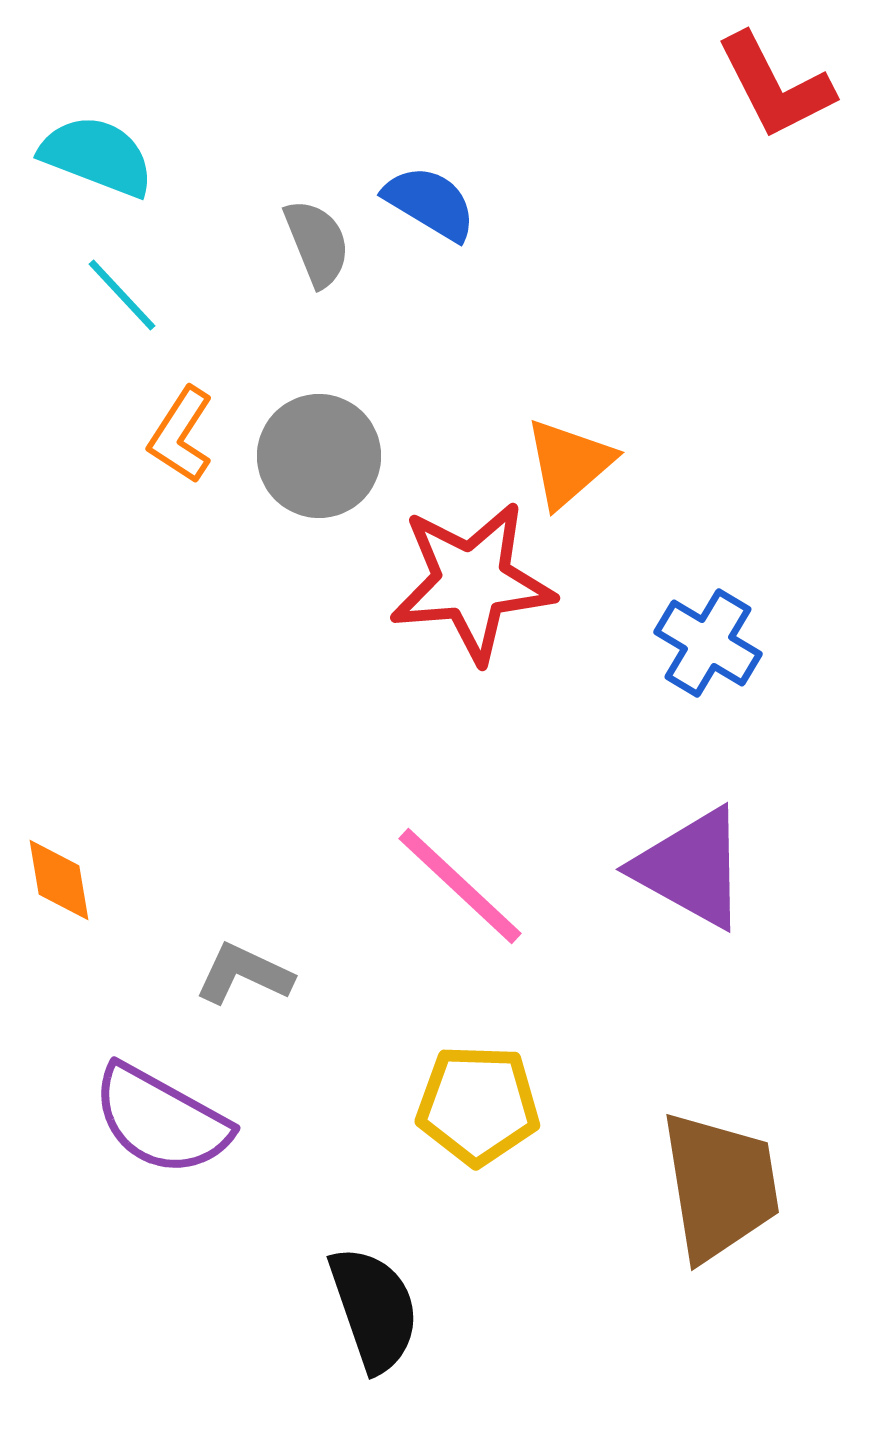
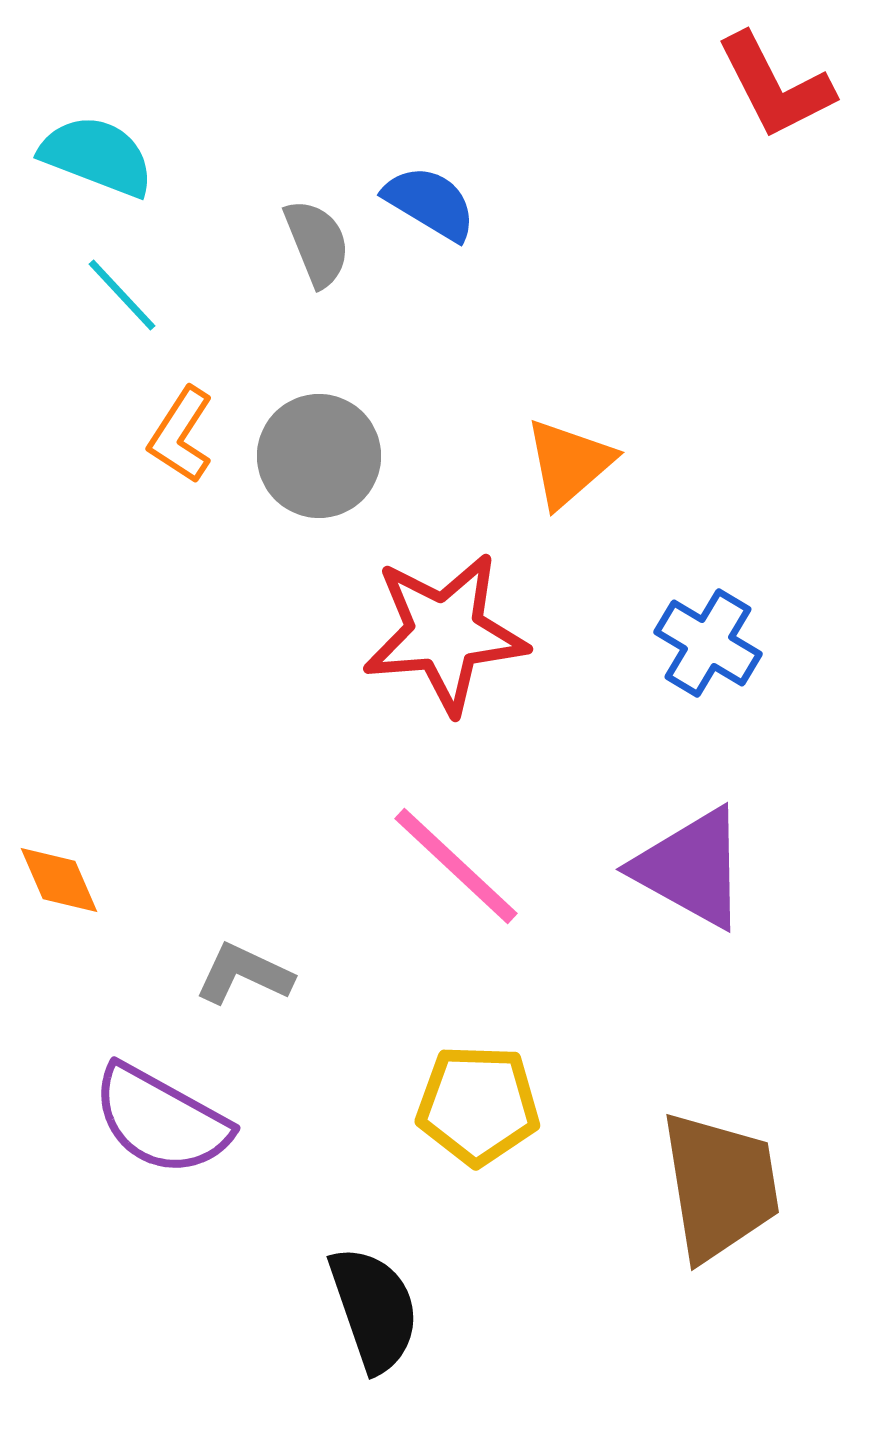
red star: moved 27 px left, 51 px down
orange diamond: rotated 14 degrees counterclockwise
pink line: moved 4 px left, 20 px up
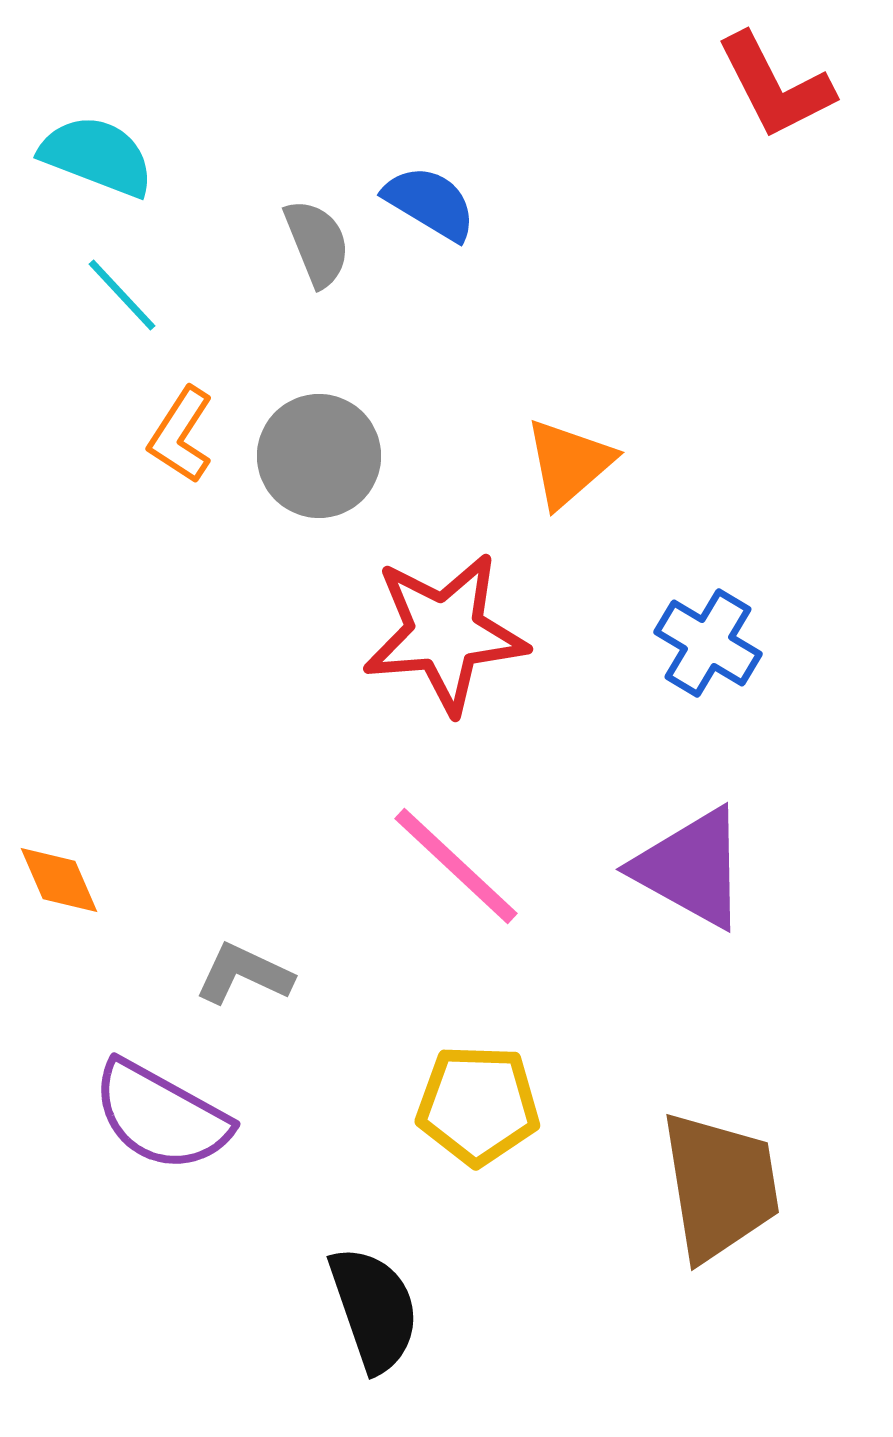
purple semicircle: moved 4 px up
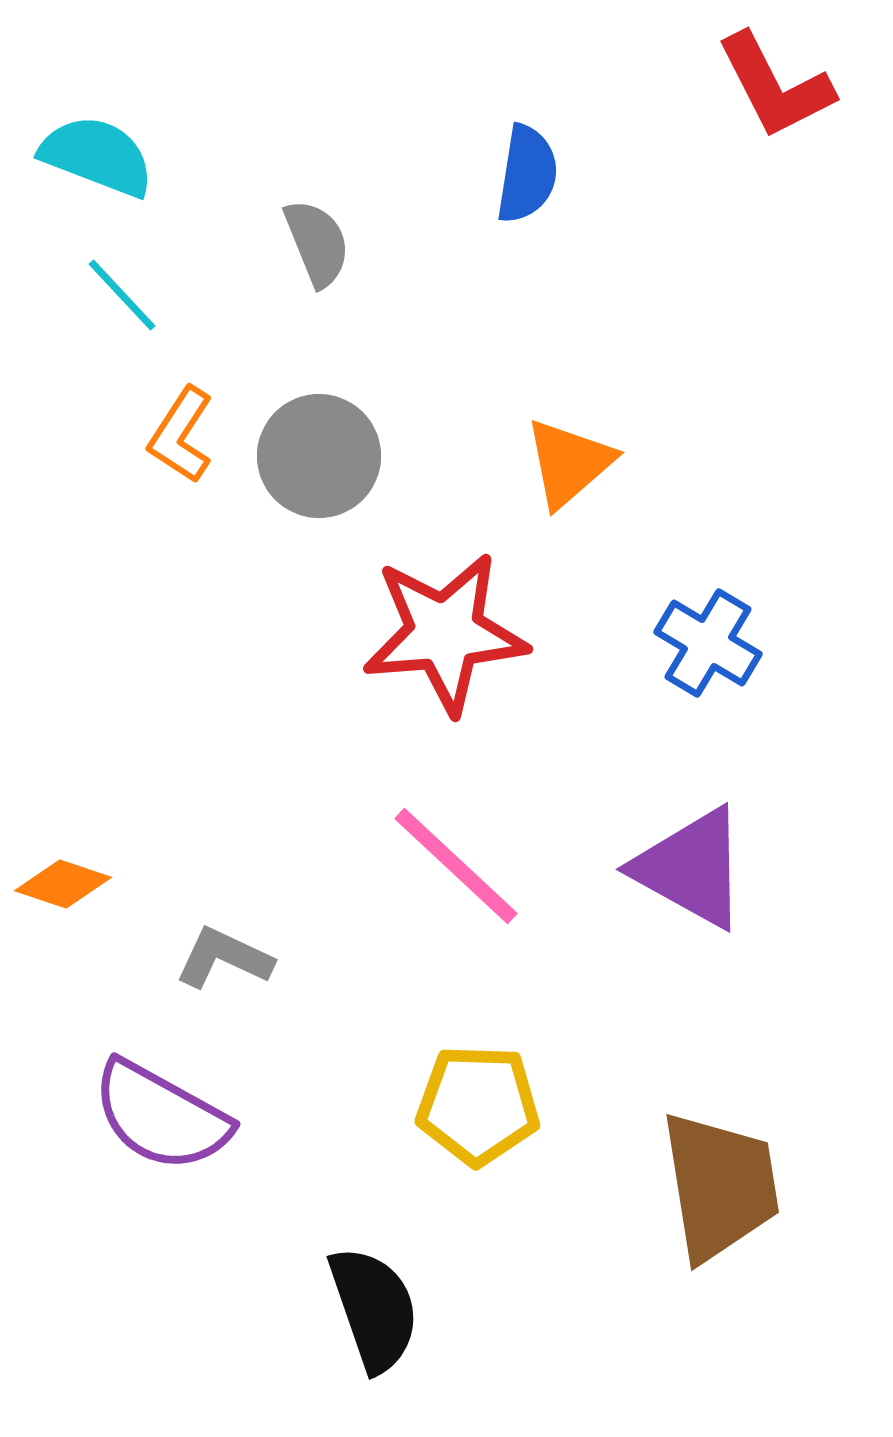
blue semicircle: moved 97 px right, 29 px up; rotated 68 degrees clockwise
orange diamond: moved 4 px right, 4 px down; rotated 48 degrees counterclockwise
gray L-shape: moved 20 px left, 16 px up
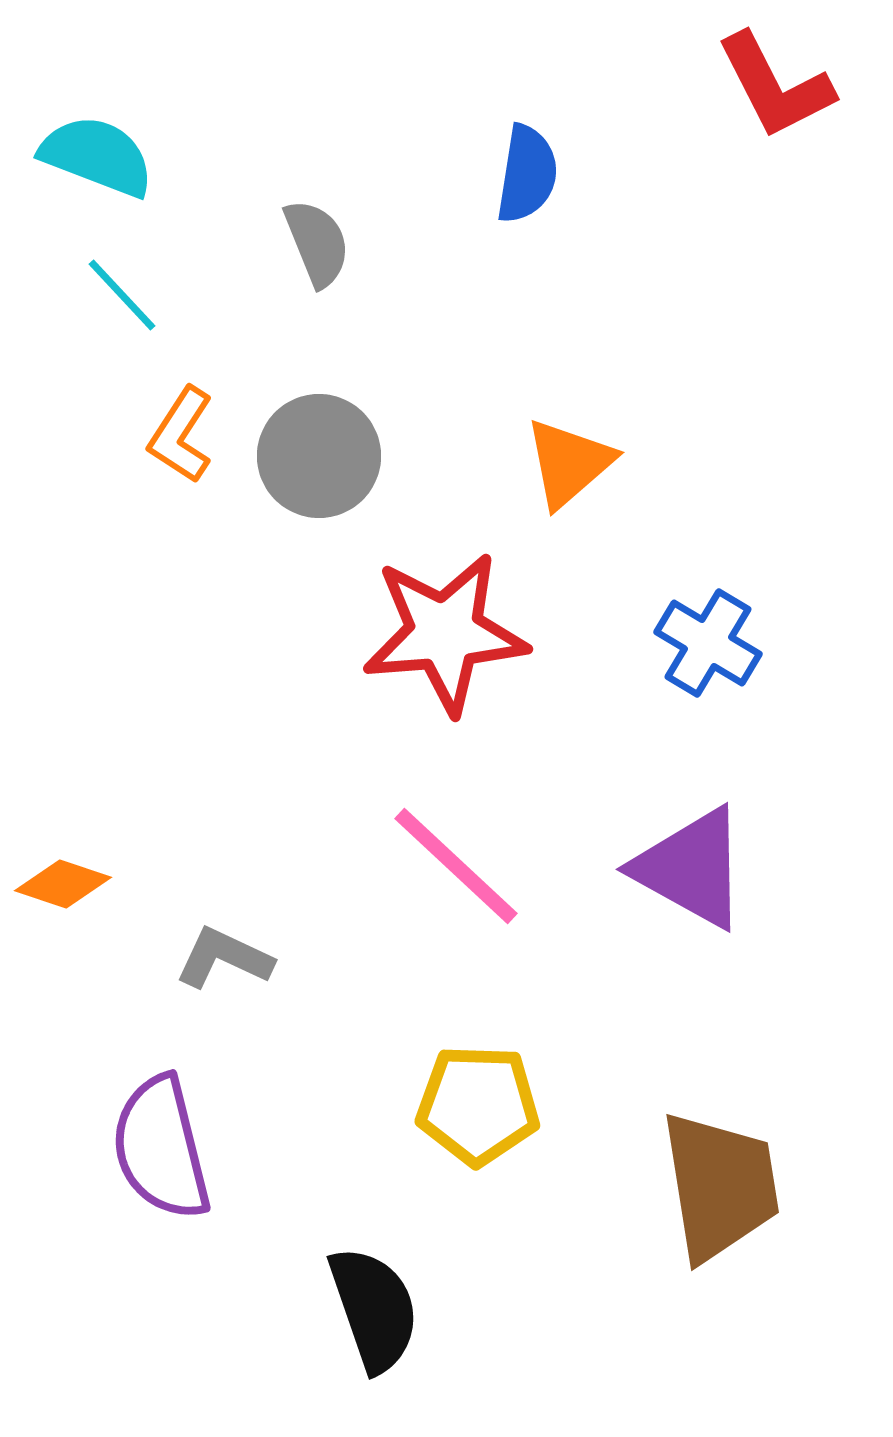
purple semicircle: moved 32 px down; rotated 47 degrees clockwise
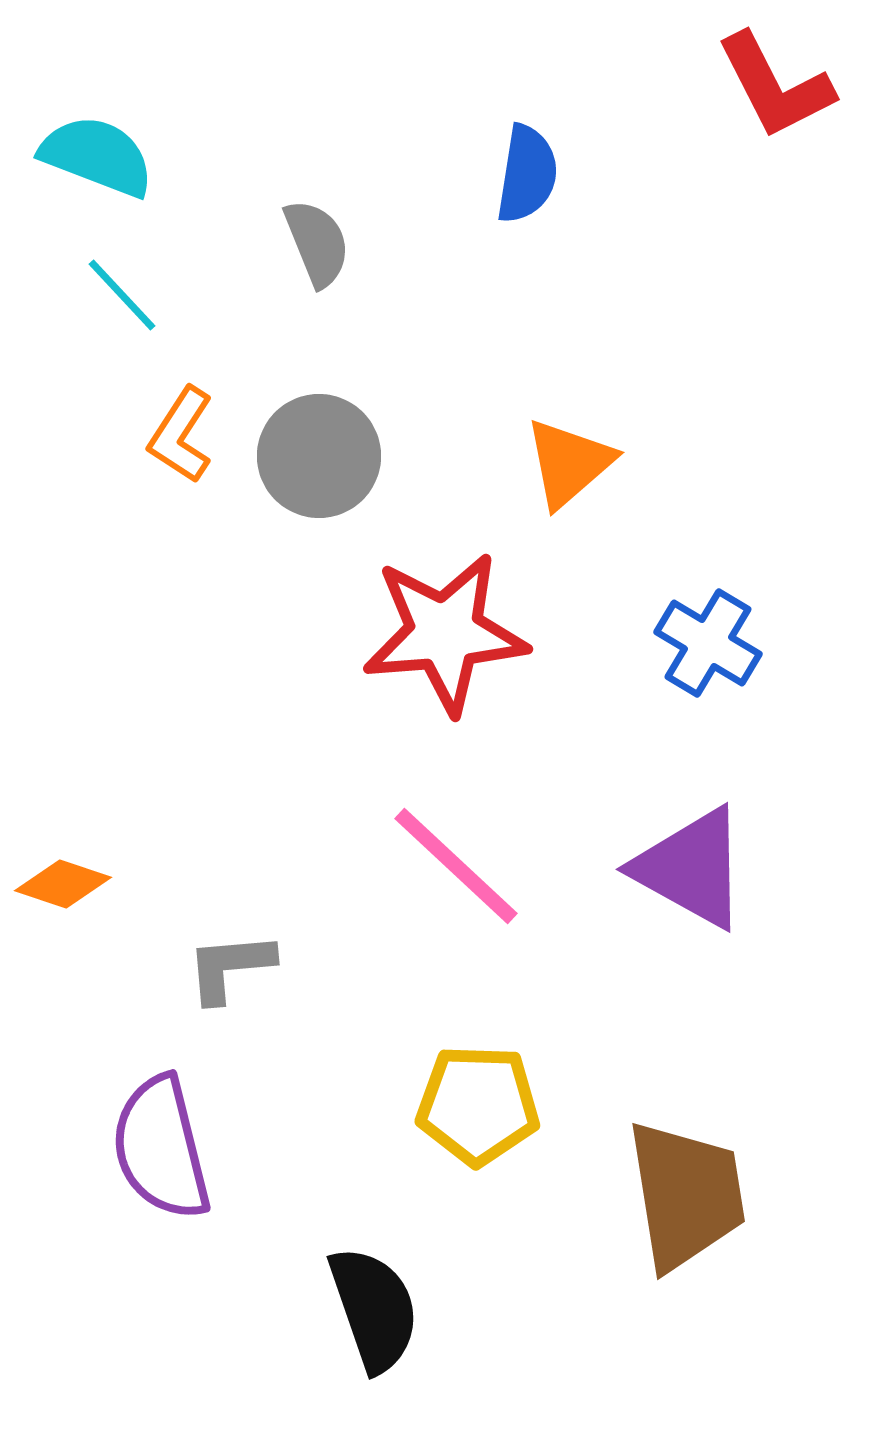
gray L-shape: moved 6 px right, 9 px down; rotated 30 degrees counterclockwise
brown trapezoid: moved 34 px left, 9 px down
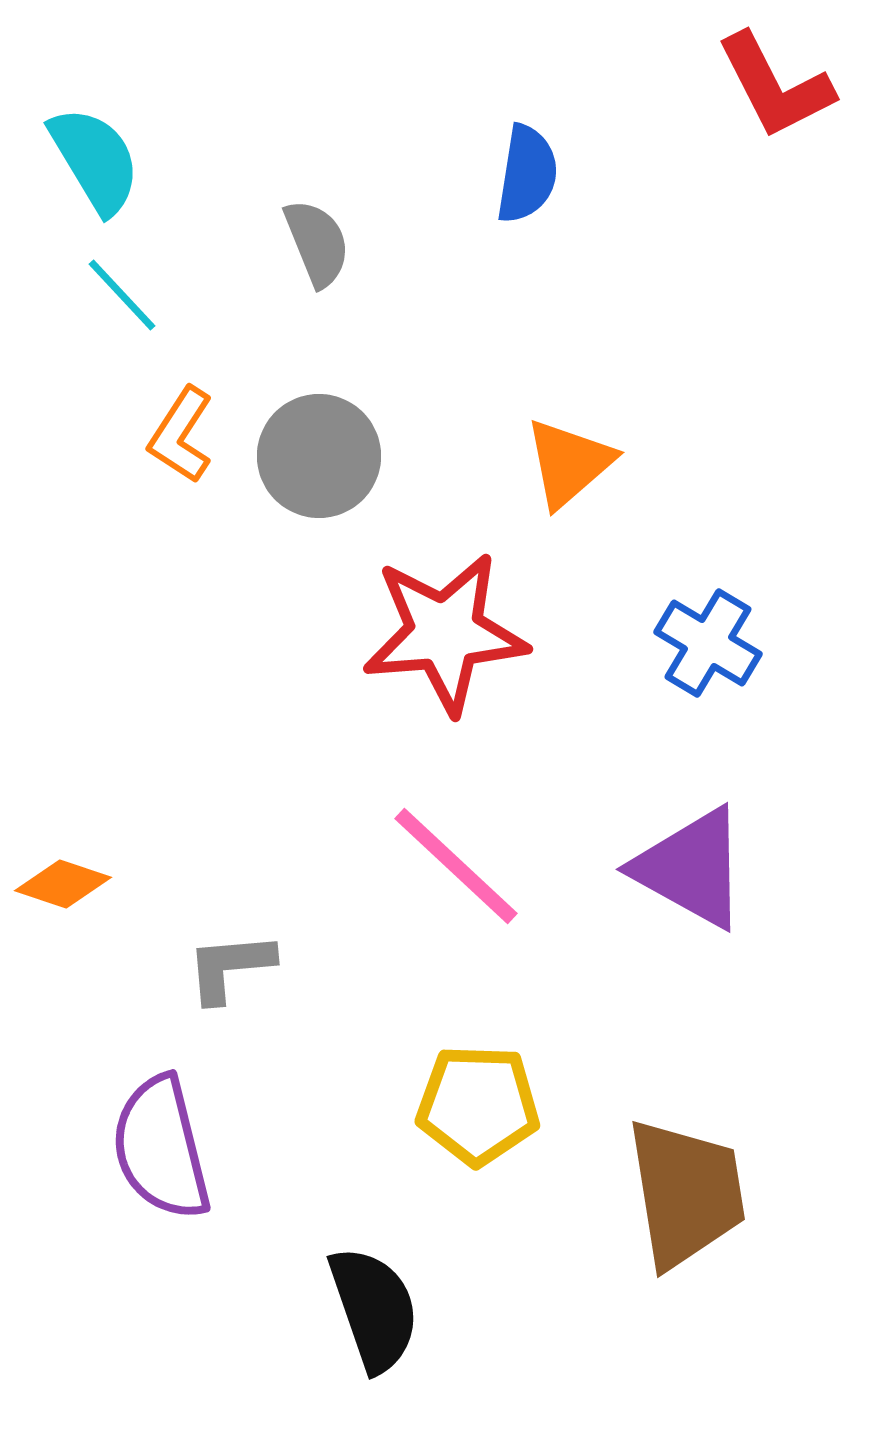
cyan semicircle: moved 2 px left, 4 px down; rotated 38 degrees clockwise
brown trapezoid: moved 2 px up
